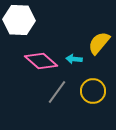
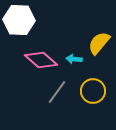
pink diamond: moved 1 px up
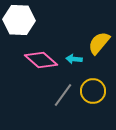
gray line: moved 6 px right, 3 px down
